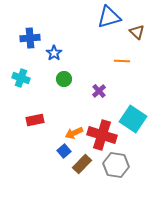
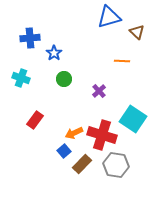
red rectangle: rotated 42 degrees counterclockwise
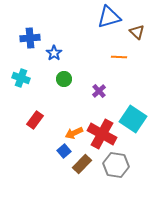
orange line: moved 3 px left, 4 px up
red cross: moved 1 px up; rotated 12 degrees clockwise
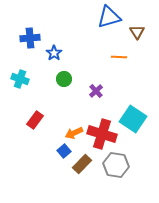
brown triangle: rotated 14 degrees clockwise
cyan cross: moved 1 px left, 1 px down
purple cross: moved 3 px left
red cross: rotated 12 degrees counterclockwise
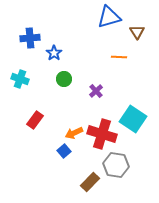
brown rectangle: moved 8 px right, 18 px down
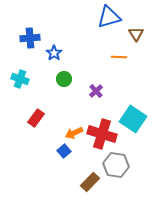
brown triangle: moved 1 px left, 2 px down
red rectangle: moved 1 px right, 2 px up
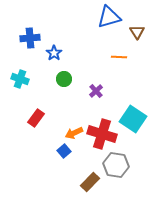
brown triangle: moved 1 px right, 2 px up
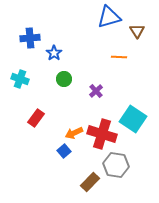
brown triangle: moved 1 px up
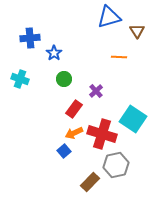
red rectangle: moved 38 px right, 9 px up
gray hexagon: rotated 20 degrees counterclockwise
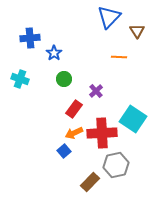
blue triangle: rotated 30 degrees counterclockwise
red cross: moved 1 px up; rotated 20 degrees counterclockwise
